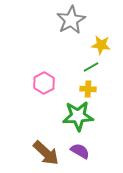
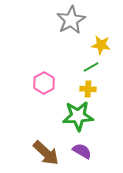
purple semicircle: moved 2 px right
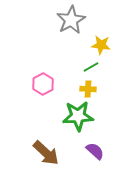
pink hexagon: moved 1 px left, 1 px down
purple semicircle: moved 13 px right; rotated 12 degrees clockwise
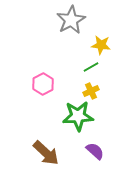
yellow cross: moved 3 px right, 2 px down; rotated 28 degrees counterclockwise
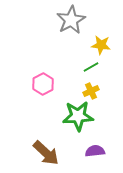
purple semicircle: rotated 48 degrees counterclockwise
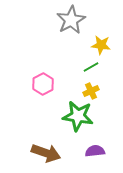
green star: rotated 12 degrees clockwise
brown arrow: rotated 24 degrees counterclockwise
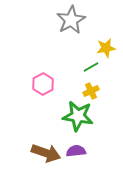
yellow star: moved 5 px right, 3 px down; rotated 18 degrees counterclockwise
purple semicircle: moved 19 px left
